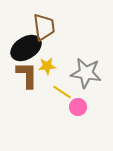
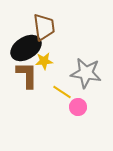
yellow star: moved 3 px left, 5 px up
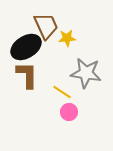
brown trapezoid: moved 2 px right, 1 px up; rotated 16 degrees counterclockwise
black ellipse: moved 1 px up
yellow star: moved 23 px right, 23 px up
pink circle: moved 9 px left, 5 px down
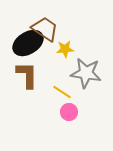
brown trapezoid: moved 1 px left, 3 px down; rotated 32 degrees counterclockwise
yellow star: moved 2 px left, 11 px down
black ellipse: moved 2 px right, 4 px up
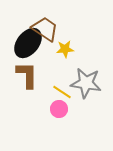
black ellipse: rotated 20 degrees counterclockwise
gray star: moved 10 px down
pink circle: moved 10 px left, 3 px up
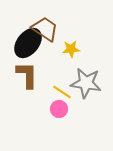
yellow star: moved 6 px right
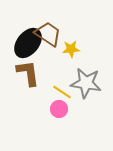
brown trapezoid: moved 3 px right, 5 px down
brown L-shape: moved 1 px right, 2 px up; rotated 8 degrees counterclockwise
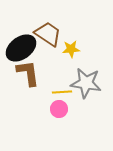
black ellipse: moved 7 px left, 5 px down; rotated 16 degrees clockwise
yellow line: rotated 36 degrees counterclockwise
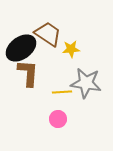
brown L-shape: rotated 12 degrees clockwise
pink circle: moved 1 px left, 10 px down
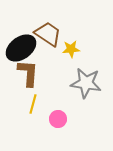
yellow line: moved 29 px left, 12 px down; rotated 72 degrees counterclockwise
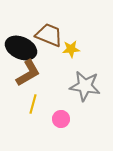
brown trapezoid: moved 1 px right, 1 px down; rotated 12 degrees counterclockwise
black ellipse: rotated 60 degrees clockwise
brown L-shape: rotated 56 degrees clockwise
gray star: moved 1 px left, 3 px down
pink circle: moved 3 px right
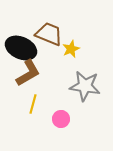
brown trapezoid: moved 1 px up
yellow star: rotated 18 degrees counterclockwise
